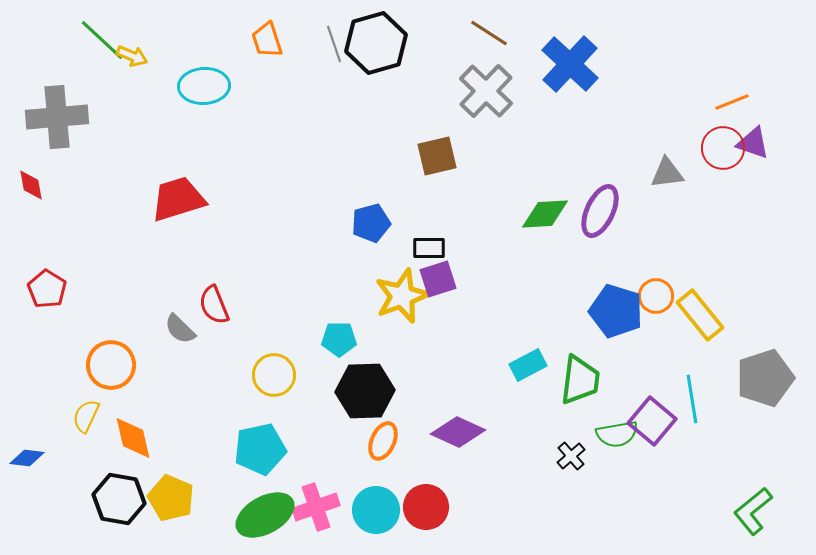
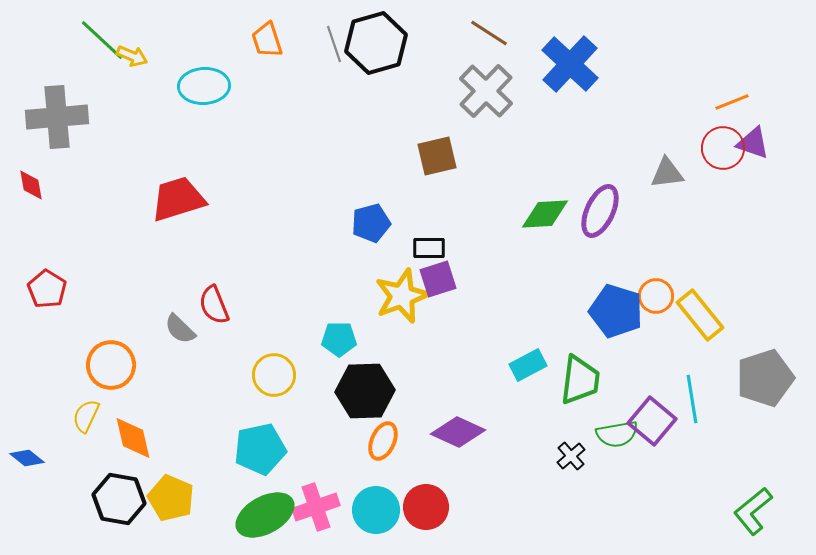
blue diamond at (27, 458): rotated 32 degrees clockwise
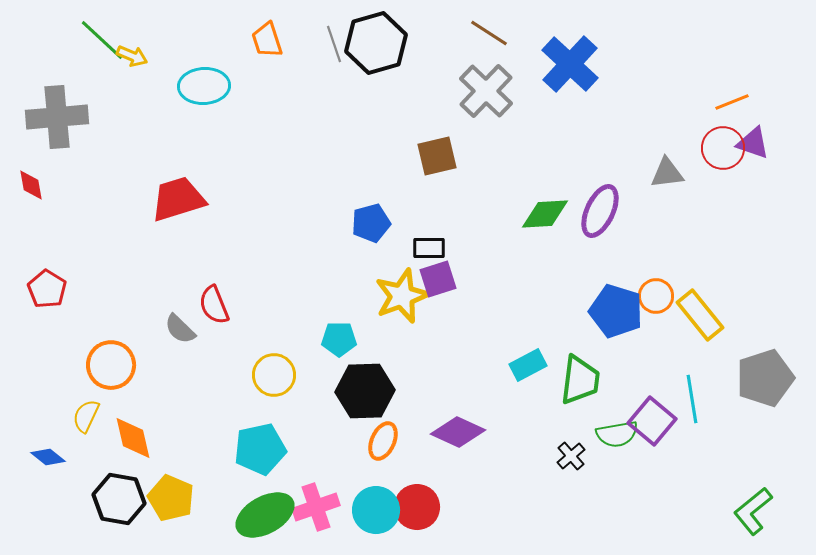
blue diamond at (27, 458): moved 21 px right, 1 px up
red circle at (426, 507): moved 9 px left
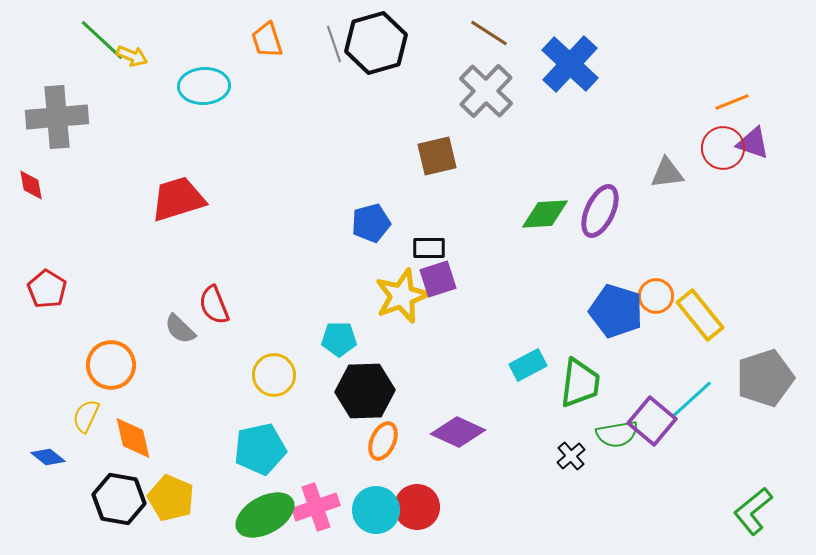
green trapezoid at (580, 380): moved 3 px down
cyan line at (692, 399): rotated 57 degrees clockwise
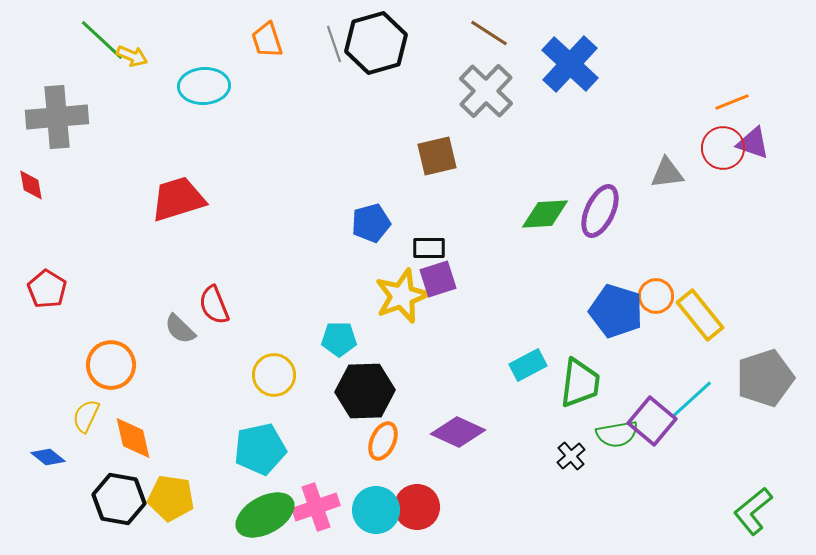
yellow pentagon at (171, 498): rotated 15 degrees counterclockwise
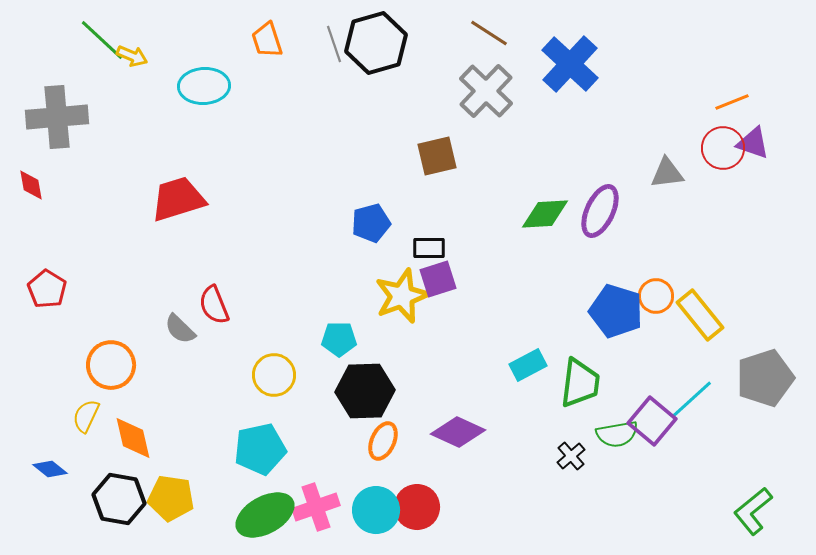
blue diamond at (48, 457): moved 2 px right, 12 px down
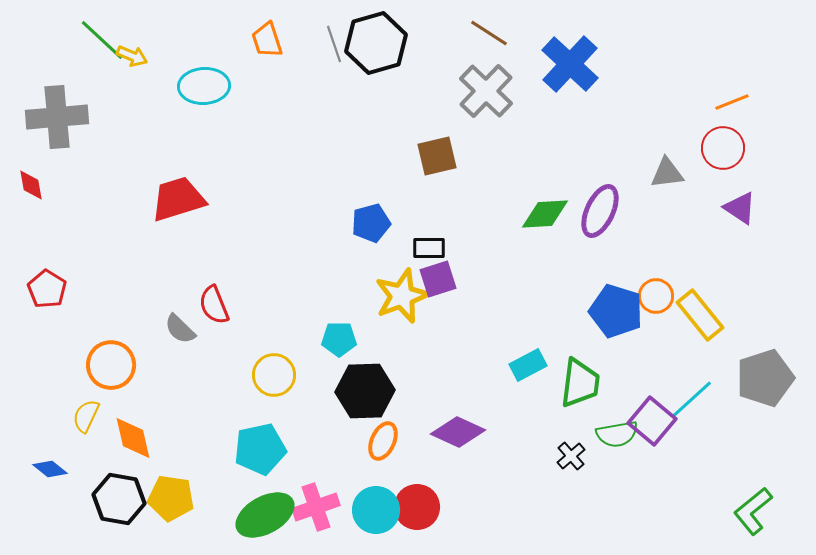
purple triangle at (753, 143): moved 13 px left, 65 px down; rotated 15 degrees clockwise
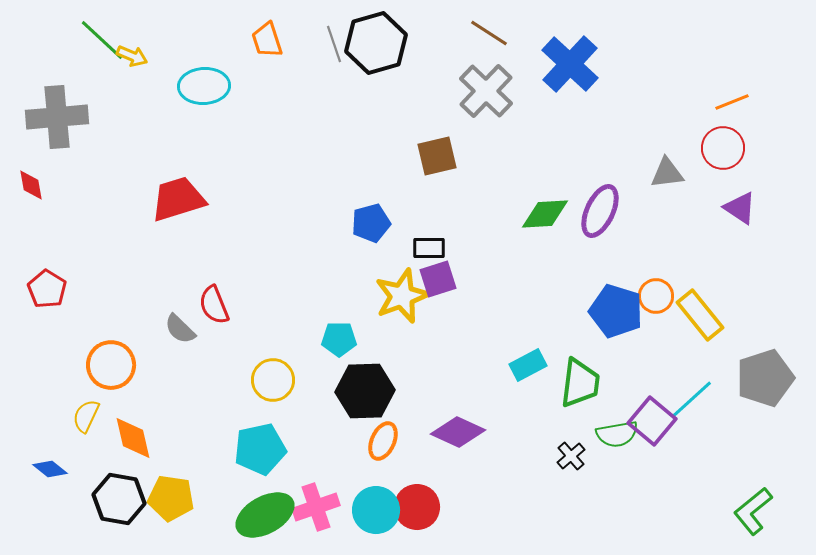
yellow circle at (274, 375): moved 1 px left, 5 px down
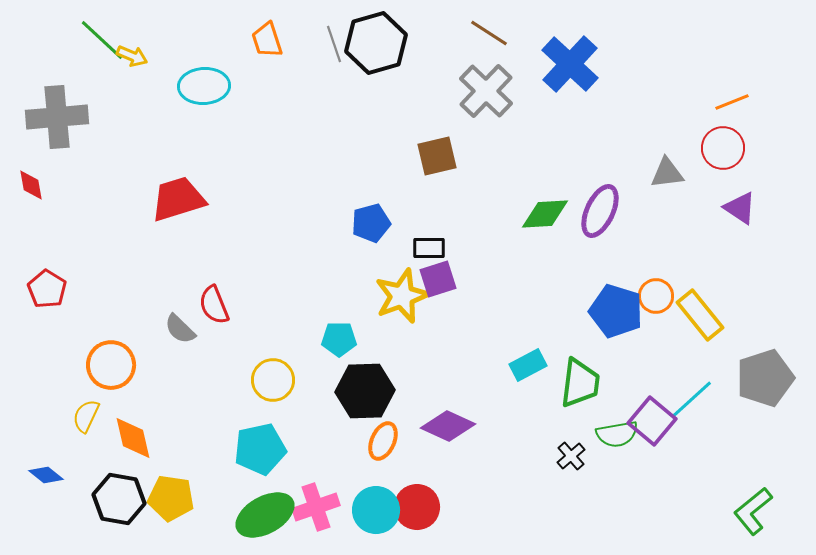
purple diamond at (458, 432): moved 10 px left, 6 px up
blue diamond at (50, 469): moved 4 px left, 6 px down
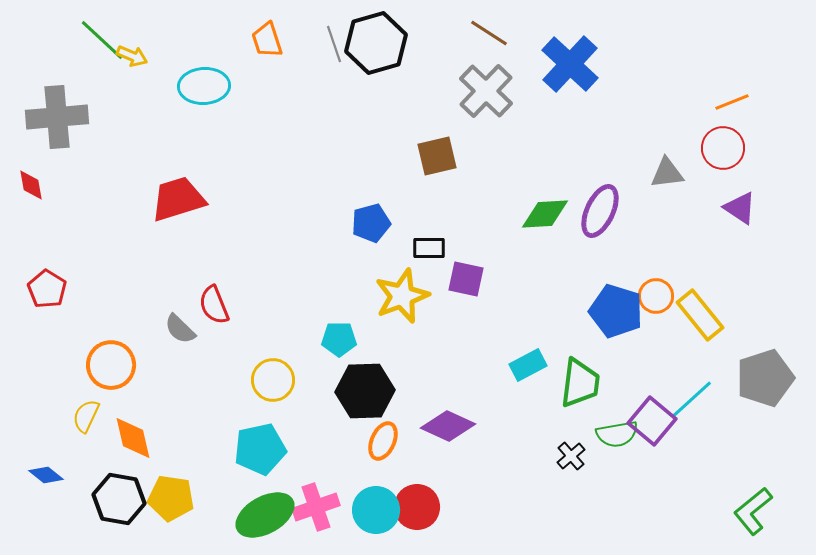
purple square at (438, 279): moved 28 px right; rotated 30 degrees clockwise
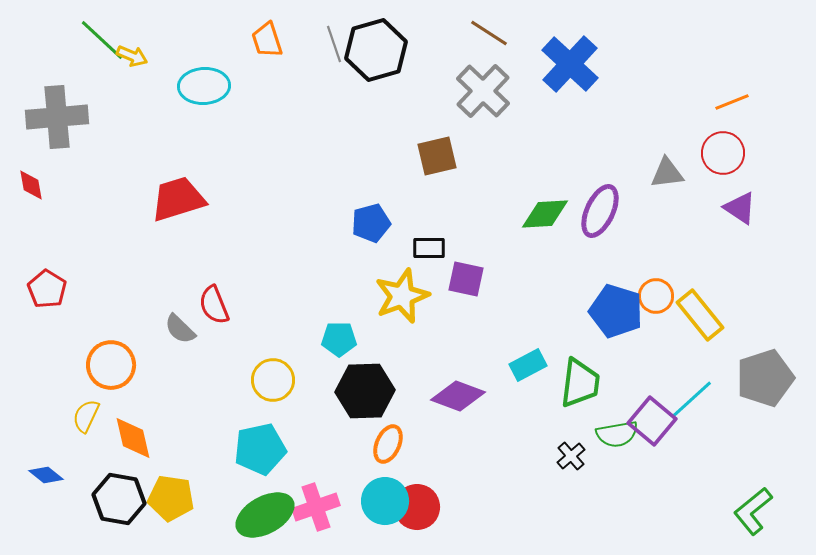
black hexagon at (376, 43): moved 7 px down
gray cross at (486, 91): moved 3 px left
red circle at (723, 148): moved 5 px down
purple diamond at (448, 426): moved 10 px right, 30 px up; rotated 4 degrees counterclockwise
orange ellipse at (383, 441): moved 5 px right, 3 px down
cyan circle at (376, 510): moved 9 px right, 9 px up
